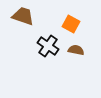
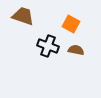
black cross: rotated 15 degrees counterclockwise
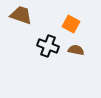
brown trapezoid: moved 2 px left, 1 px up
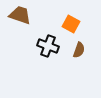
brown trapezoid: moved 1 px left
brown semicircle: moved 3 px right; rotated 98 degrees clockwise
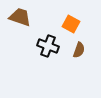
brown trapezoid: moved 2 px down
